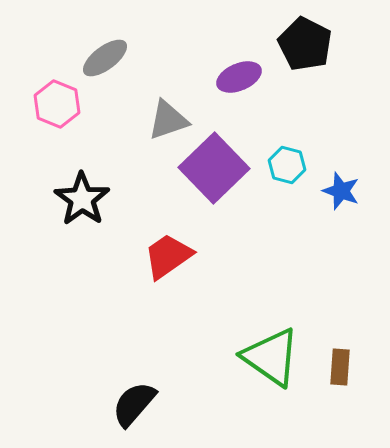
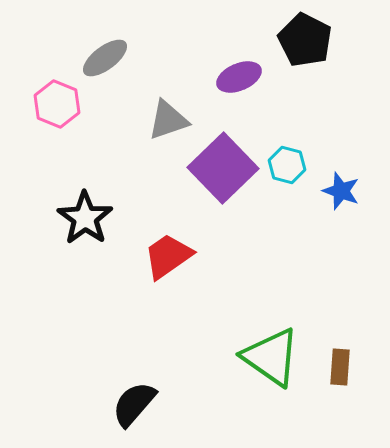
black pentagon: moved 4 px up
purple square: moved 9 px right
black star: moved 3 px right, 19 px down
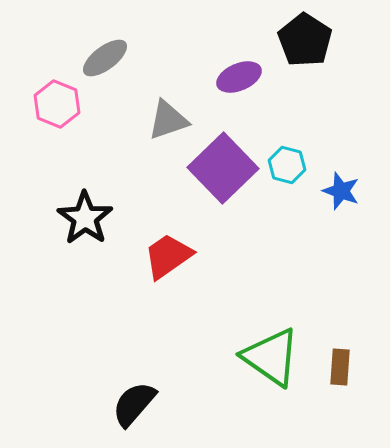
black pentagon: rotated 6 degrees clockwise
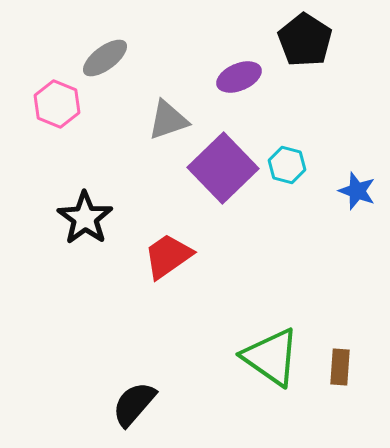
blue star: moved 16 px right
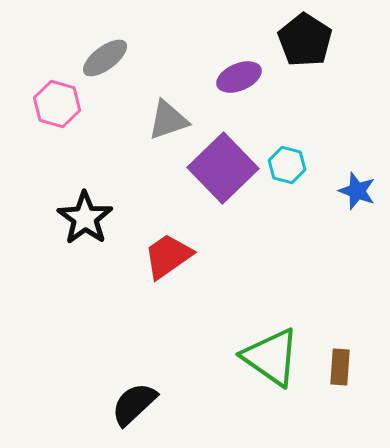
pink hexagon: rotated 6 degrees counterclockwise
black semicircle: rotated 6 degrees clockwise
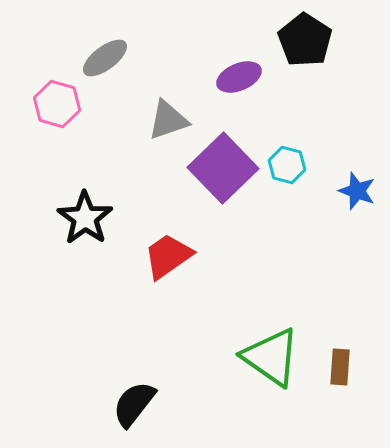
black semicircle: rotated 9 degrees counterclockwise
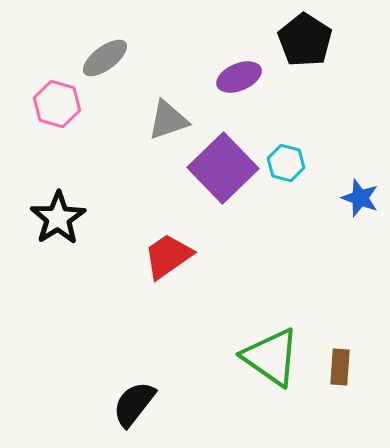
cyan hexagon: moved 1 px left, 2 px up
blue star: moved 3 px right, 7 px down
black star: moved 27 px left; rotated 4 degrees clockwise
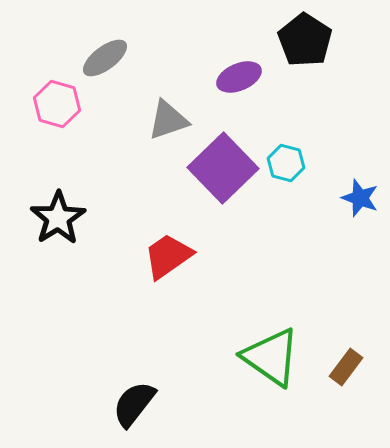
brown rectangle: moved 6 px right; rotated 33 degrees clockwise
